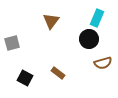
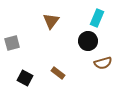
black circle: moved 1 px left, 2 px down
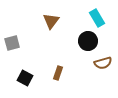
cyan rectangle: rotated 54 degrees counterclockwise
brown rectangle: rotated 72 degrees clockwise
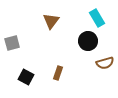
brown semicircle: moved 2 px right
black square: moved 1 px right, 1 px up
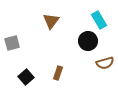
cyan rectangle: moved 2 px right, 2 px down
black square: rotated 21 degrees clockwise
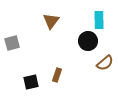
cyan rectangle: rotated 30 degrees clockwise
brown semicircle: rotated 24 degrees counterclockwise
brown rectangle: moved 1 px left, 2 px down
black square: moved 5 px right, 5 px down; rotated 28 degrees clockwise
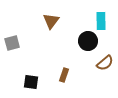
cyan rectangle: moved 2 px right, 1 px down
brown rectangle: moved 7 px right
black square: rotated 21 degrees clockwise
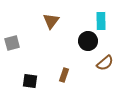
black square: moved 1 px left, 1 px up
